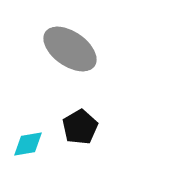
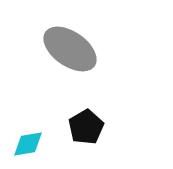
black pentagon: moved 6 px right
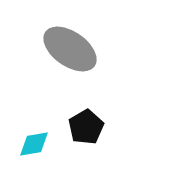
cyan diamond: moved 6 px right
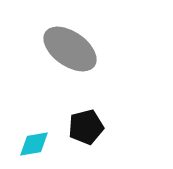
black pentagon: rotated 16 degrees clockwise
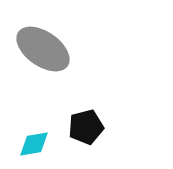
gray ellipse: moved 27 px left
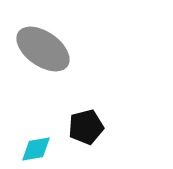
cyan diamond: moved 2 px right, 5 px down
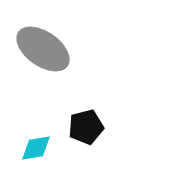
cyan diamond: moved 1 px up
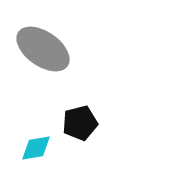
black pentagon: moved 6 px left, 4 px up
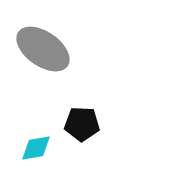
black pentagon: moved 2 px right, 1 px down; rotated 16 degrees clockwise
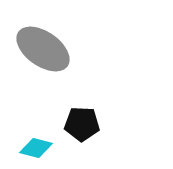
cyan diamond: rotated 24 degrees clockwise
